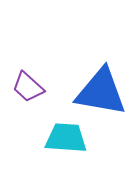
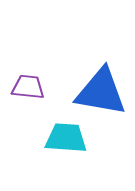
purple trapezoid: rotated 144 degrees clockwise
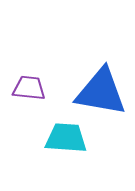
purple trapezoid: moved 1 px right, 1 px down
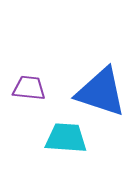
blue triangle: rotated 8 degrees clockwise
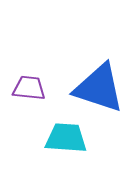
blue triangle: moved 2 px left, 4 px up
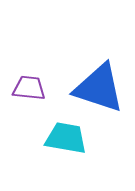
cyan trapezoid: rotated 6 degrees clockwise
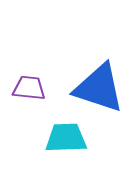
cyan trapezoid: rotated 12 degrees counterclockwise
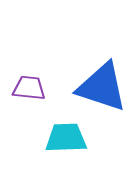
blue triangle: moved 3 px right, 1 px up
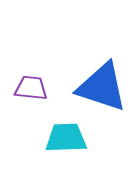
purple trapezoid: moved 2 px right
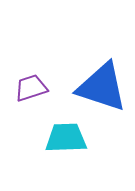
purple trapezoid: rotated 24 degrees counterclockwise
